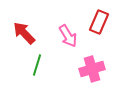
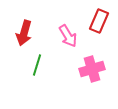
red rectangle: moved 1 px up
red arrow: rotated 120 degrees counterclockwise
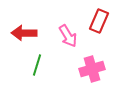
red arrow: rotated 75 degrees clockwise
